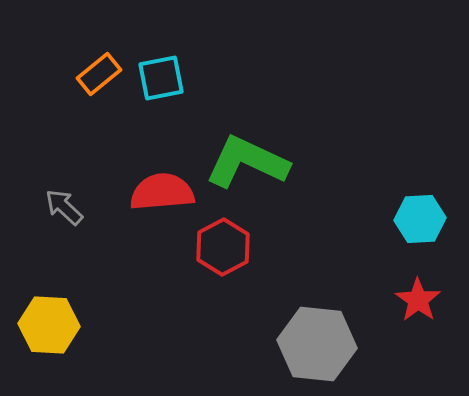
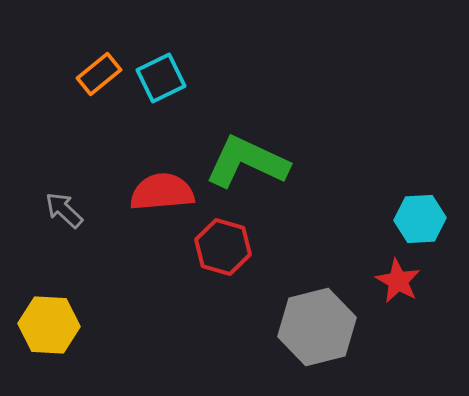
cyan square: rotated 15 degrees counterclockwise
gray arrow: moved 3 px down
red hexagon: rotated 16 degrees counterclockwise
red star: moved 20 px left, 19 px up; rotated 6 degrees counterclockwise
gray hexagon: moved 17 px up; rotated 20 degrees counterclockwise
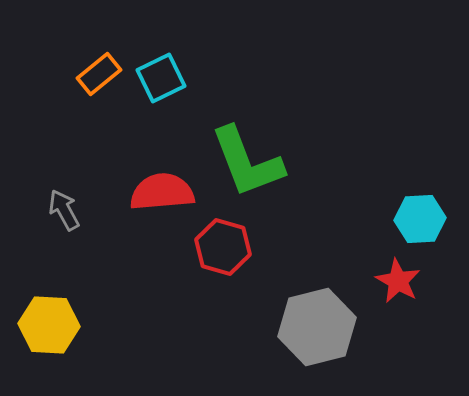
green L-shape: rotated 136 degrees counterclockwise
gray arrow: rotated 18 degrees clockwise
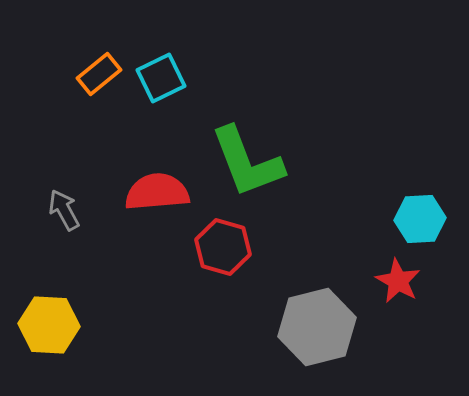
red semicircle: moved 5 px left
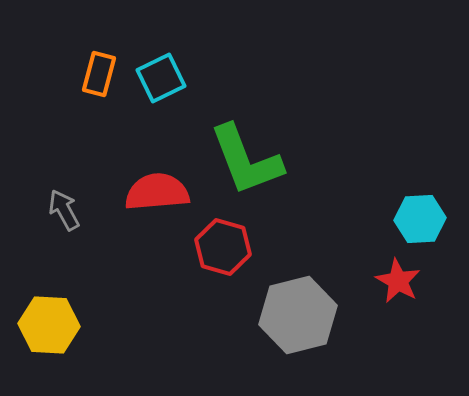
orange rectangle: rotated 36 degrees counterclockwise
green L-shape: moved 1 px left, 2 px up
gray hexagon: moved 19 px left, 12 px up
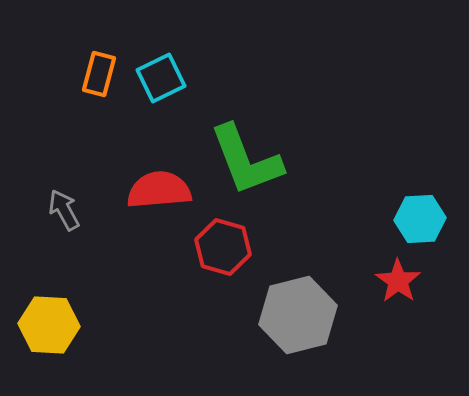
red semicircle: moved 2 px right, 2 px up
red star: rotated 6 degrees clockwise
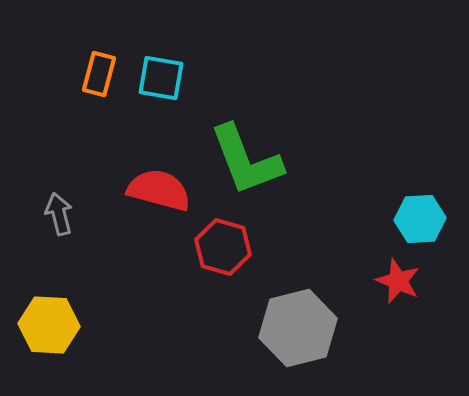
cyan square: rotated 36 degrees clockwise
red semicircle: rotated 20 degrees clockwise
gray arrow: moved 5 px left, 4 px down; rotated 15 degrees clockwise
red star: rotated 12 degrees counterclockwise
gray hexagon: moved 13 px down
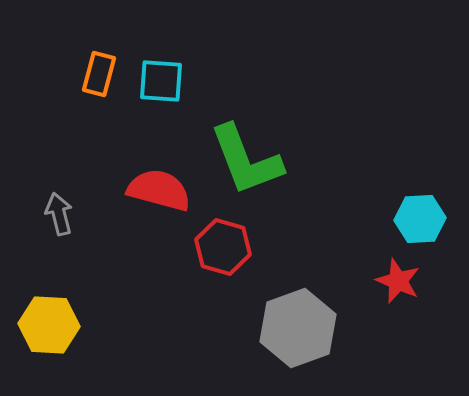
cyan square: moved 3 px down; rotated 6 degrees counterclockwise
gray hexagon: rotated 6 degrees counterclockwise
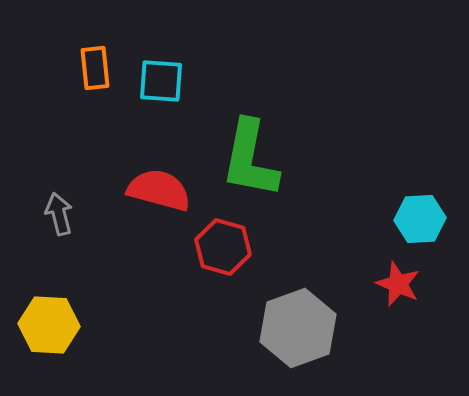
orange rectangle: moved 4 px left, 6 px up; rotated 21 degrees counterclockwise
green L-shape: moved 4 px right, 1 px up; rotated 32 degrees clockwise
red star: moved 3 px down
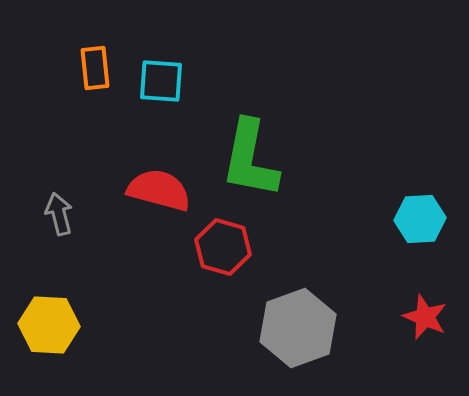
red star: moved 27 px right, 33 px down
